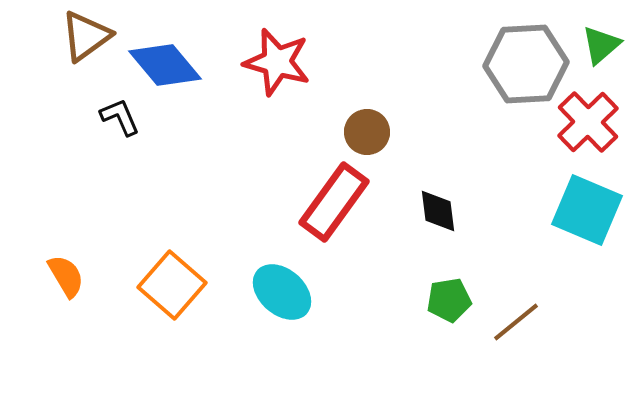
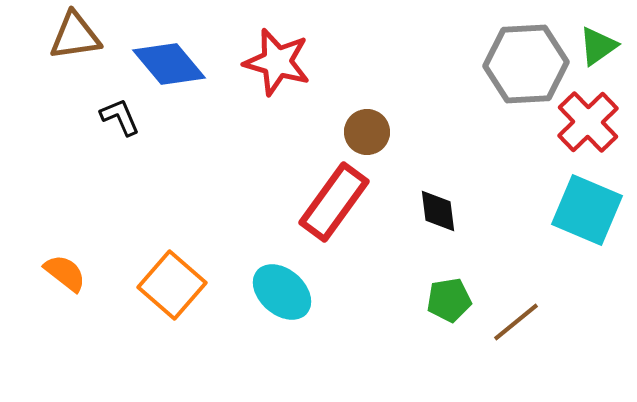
brown triangle: moved 11 px left; rotated 28 degrees clockwise
green triangle: moved 3 px left, 1 px down; rotated 6 degrees clockwise
blue diamond: moved 4 px right, 1 px up
orange semicircle: moved 1 px left, 3 px up; rotated 21 degrees counterclockwise
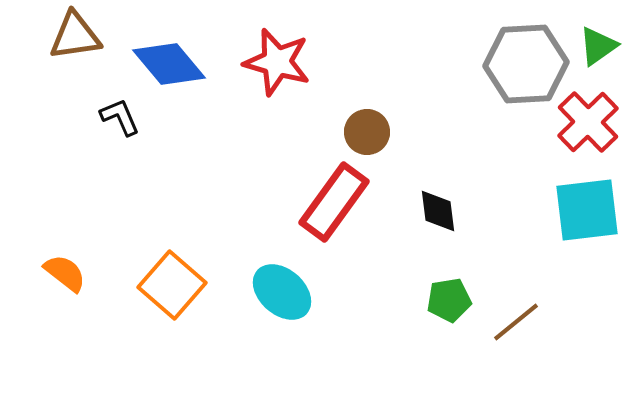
cyan square: rotated 30 degrees counterclockwise
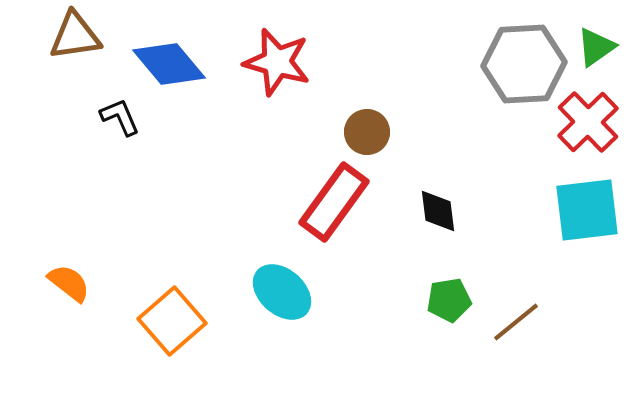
green triangle: moved 2 px left, 1 px down
gray hexagon: moved 2 px left
orange semicircle: moved 4 px right, 10 px down
orange square: moved 36 px down; rotated 8 degrees clockwise
